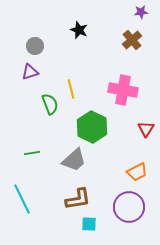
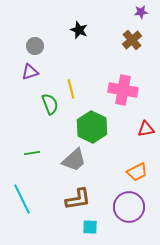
red triangle: rotated 48 degrees clockwise
cyan square: moved 1 px right, 3 px down
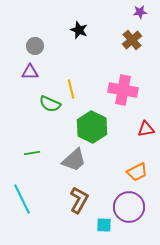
purple star: moved 1 px left
purple triangle: rotated 18 degrees clockwise
green semicircle: rotated 135 degrees clockwise
brown L-shape: moved 1 px right, 1 px down; rotated 52 degrees counterclockwise
cyan square: moved 14 px right, 2 px up
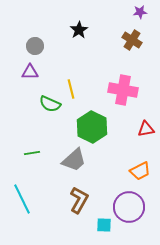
black star: rotated 18 degrees clockwise
brown cross: rotated 18 degrees counterclockwise
orange trapezoid: moved 3 px right, 1 px up
